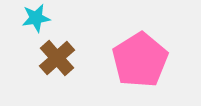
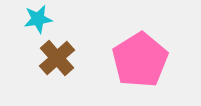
cyan star: moved 2 px right, 1 px down
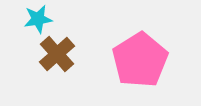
brown cross: moved 4 px up
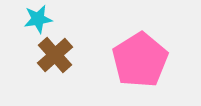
brown cross: moved 2 px left, 1 px down
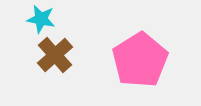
cyan star: moved 3 px right; rotated 20 degrees clockwise
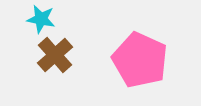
pink pentagon: rotated 16 degrees counterclockwise
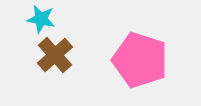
pink pentagon: rotated 6 degrees counterclockwise
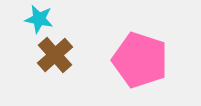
cyan star: moved 2 px left
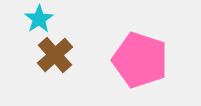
cyan star: rotated 28 degrees clockwise
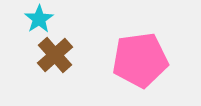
pink pentagon: rotated 26 degrees counterclockwise
